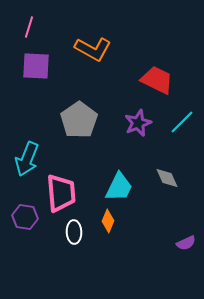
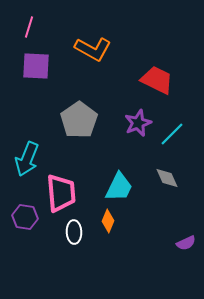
cyan line: moved 10 px left, 12 px down
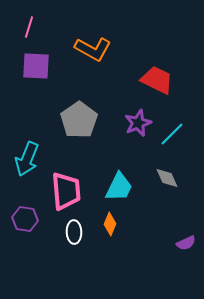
pink trapezoid: moved 5 px right, 2 px up
purple hexagon: moved 2 px down
orange diamond: moved 2 px right, 3 px down
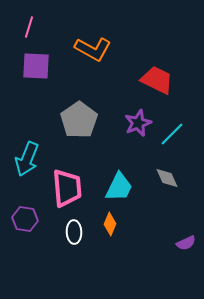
pink trapezoid: moved 1 px right, 3 px up
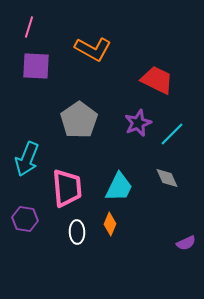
white ellipse: moved 3 px right
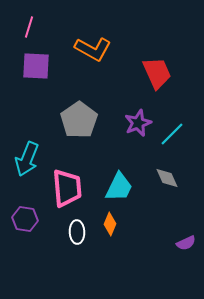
red trapezoid: moved 7 px up; rotated 40 degrees clockwise
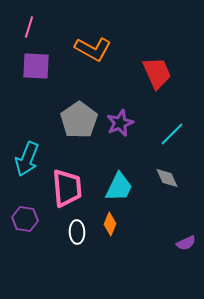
purple star: moved 18 px left
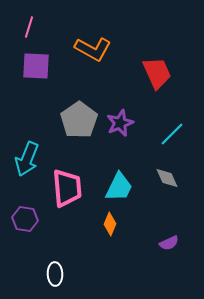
white ellipse: moved 22 px left, 42 px down
purple semicircle: moved 17 px left
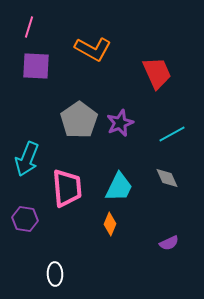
cyan line: rotated 16 degrees clockwise
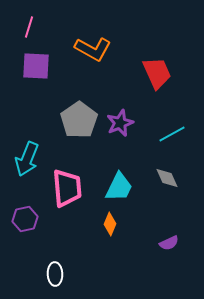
purple hexagon: rotated 20 degrees counterclockwise
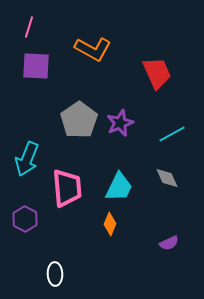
purple hexagon: rotated 20 degrees counterclockwise
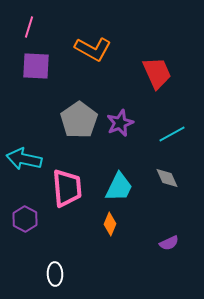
cyan arrow: moved 3 px left; rotated 80 degrees clockwise
